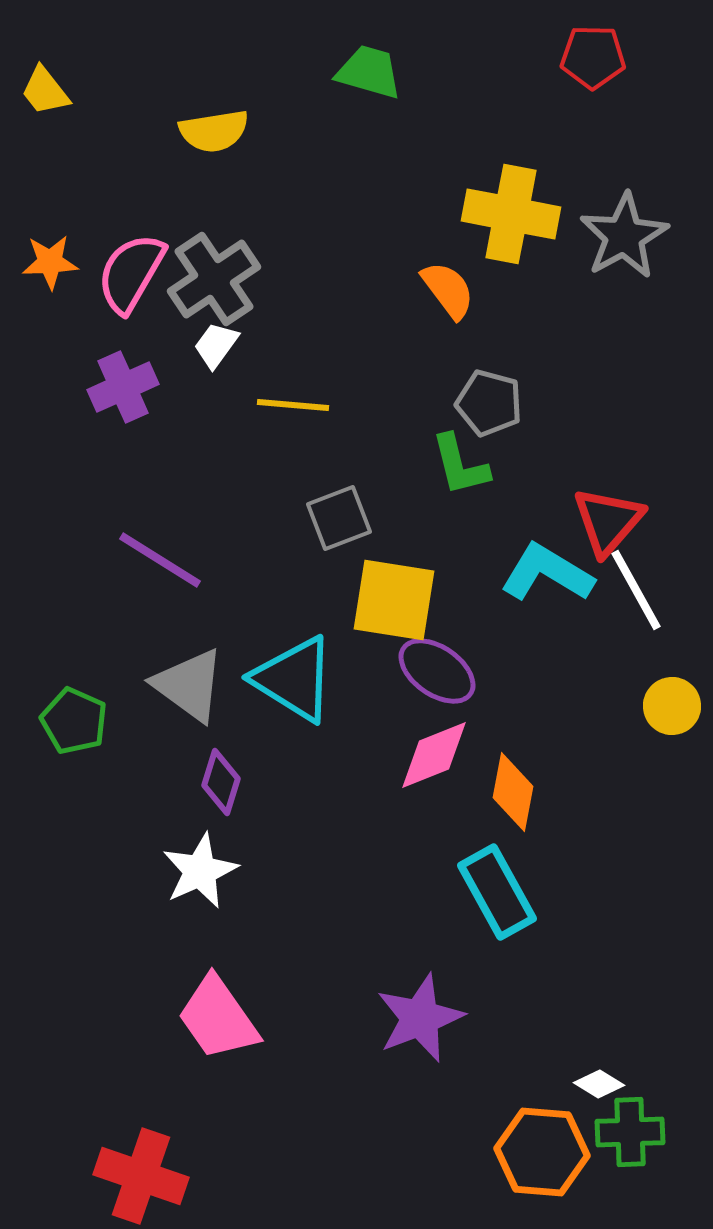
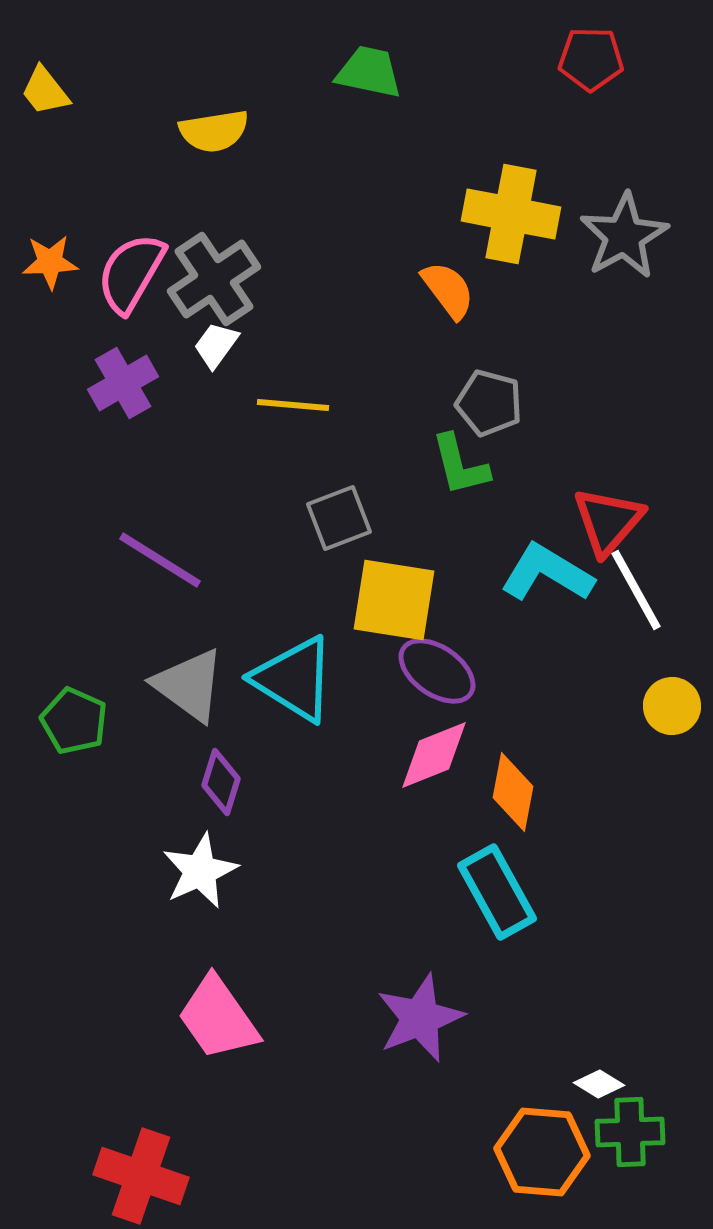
red pentagon: moved 2 px left, 2 px down
green trapezoid: rotated 4 degrees counterclockwise
purple cross: moved 4 px up; rotated 6 degrees counterclockwise
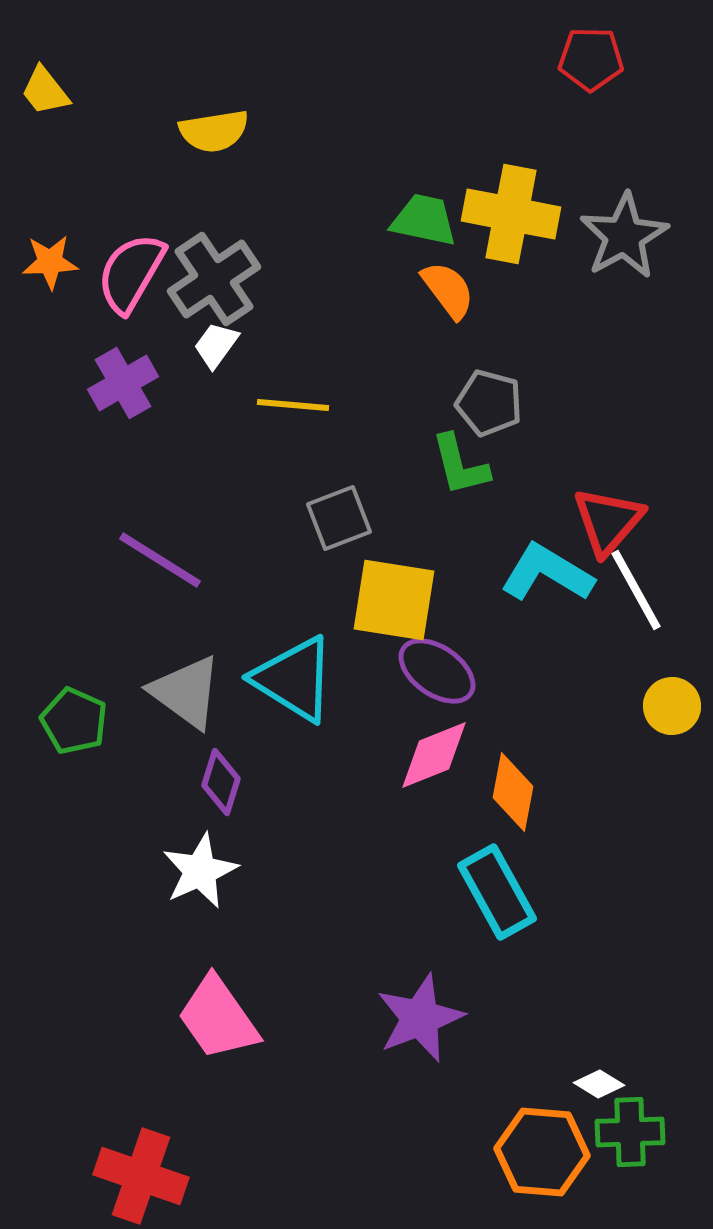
green trapezoid: moved 55 px right, 148 px down
gray triangle: moved 3 px left, 7 px down
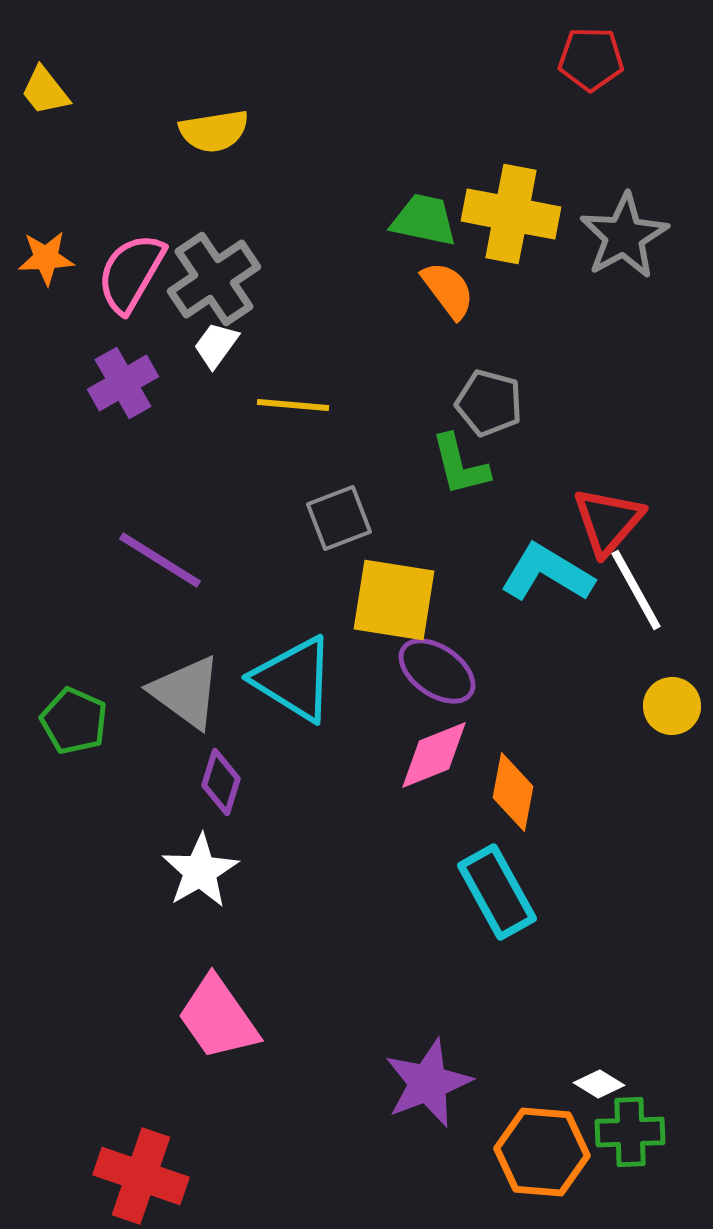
orange star: moved 4 px left, 4 px up
white star: rotated 6 degrees counterclockwise
purple star: moved 8 px right, 65 px down
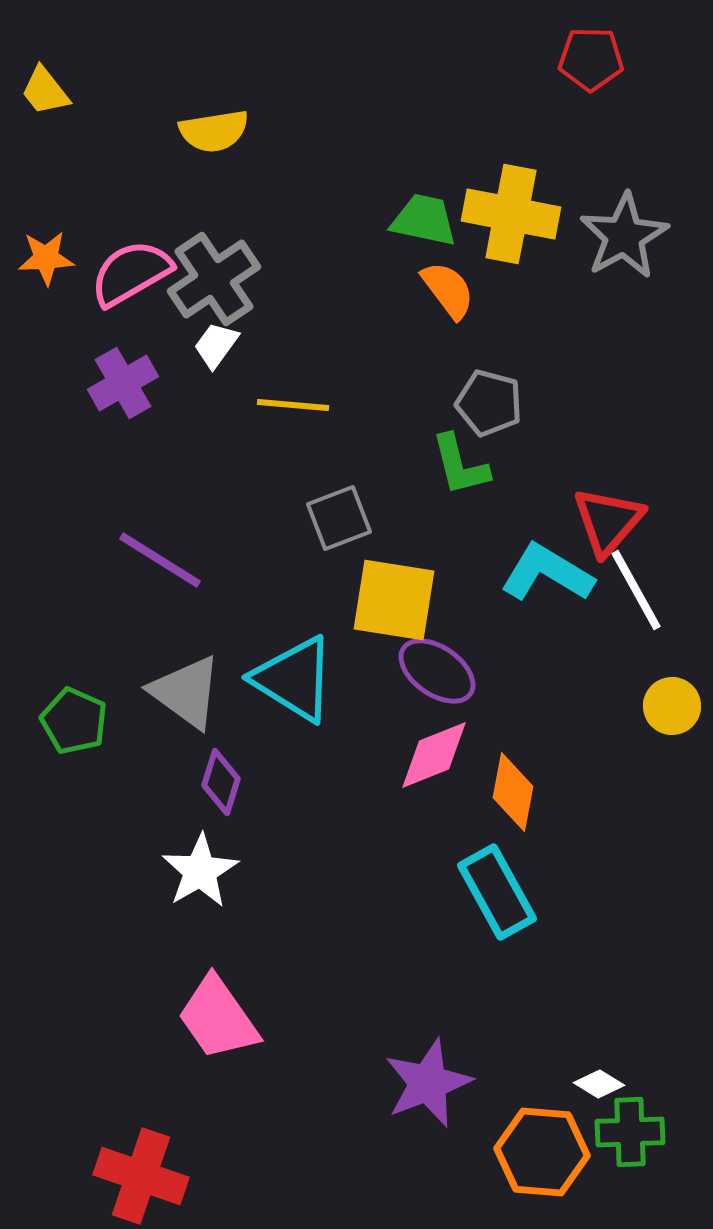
pink semicircle: rotated 30 degrees clockwise
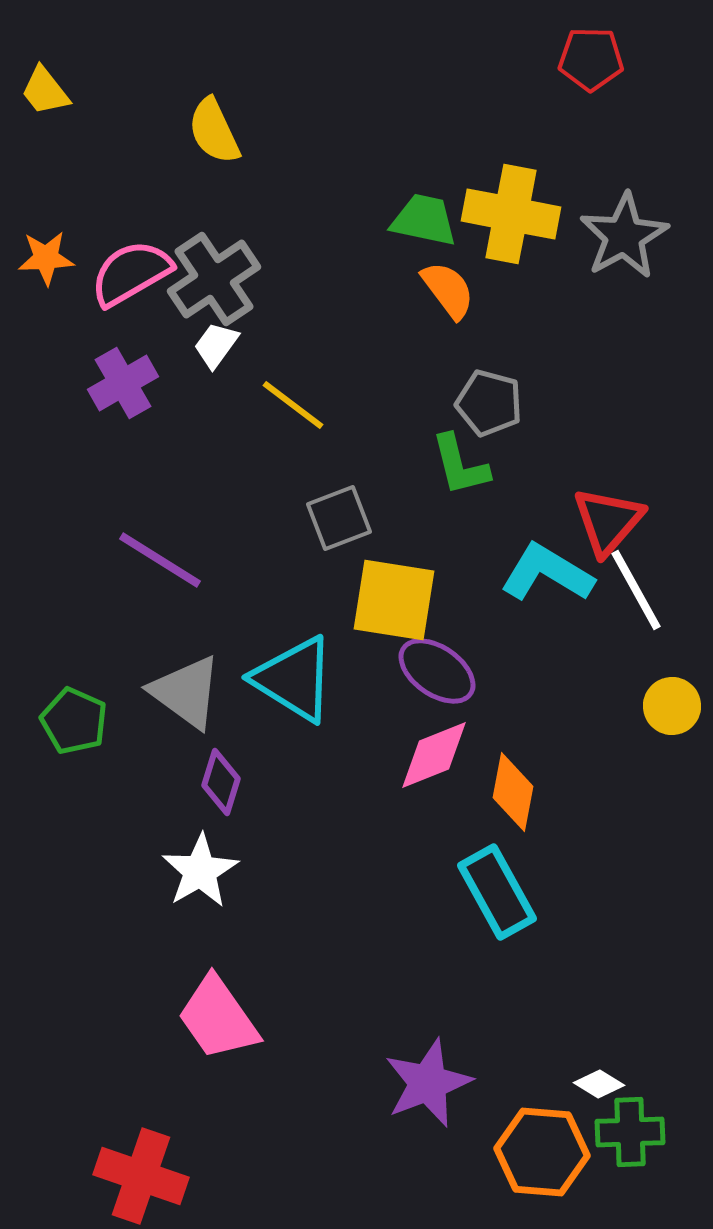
yellow semicircle: rotated 74 degrees clockwise
yellow line: rotated 32 degrees clockwise
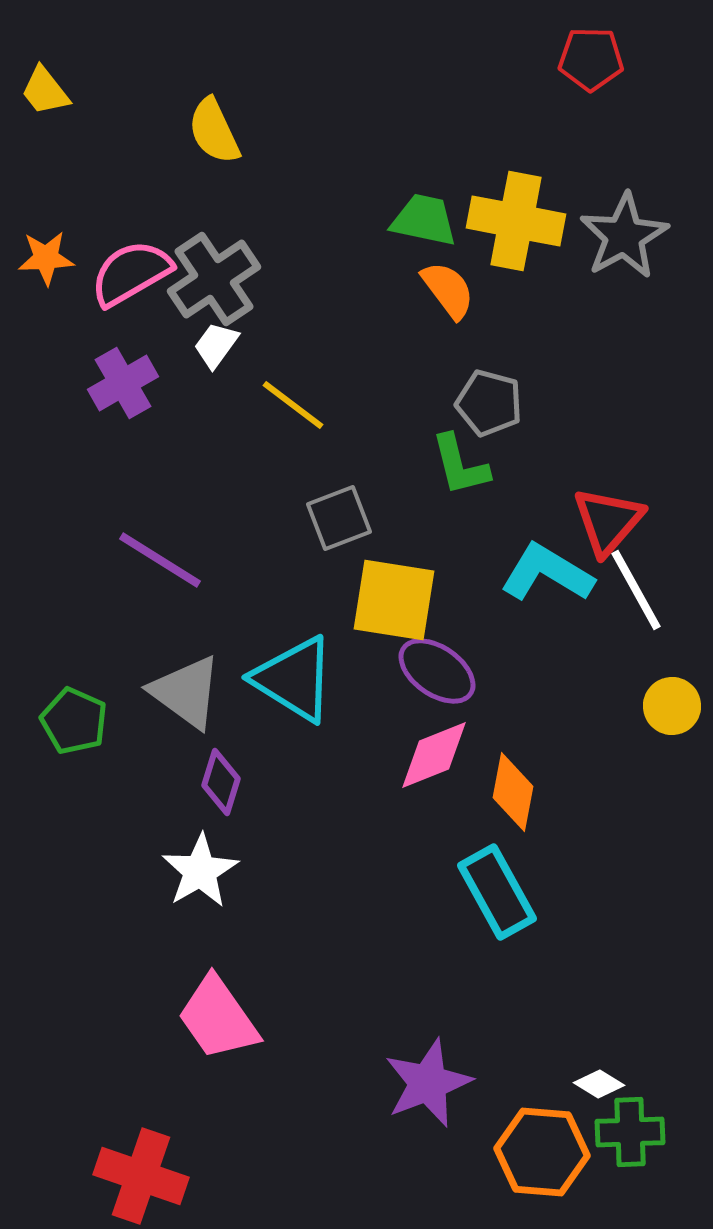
yellow cross: moved 5 px right, 7 px down
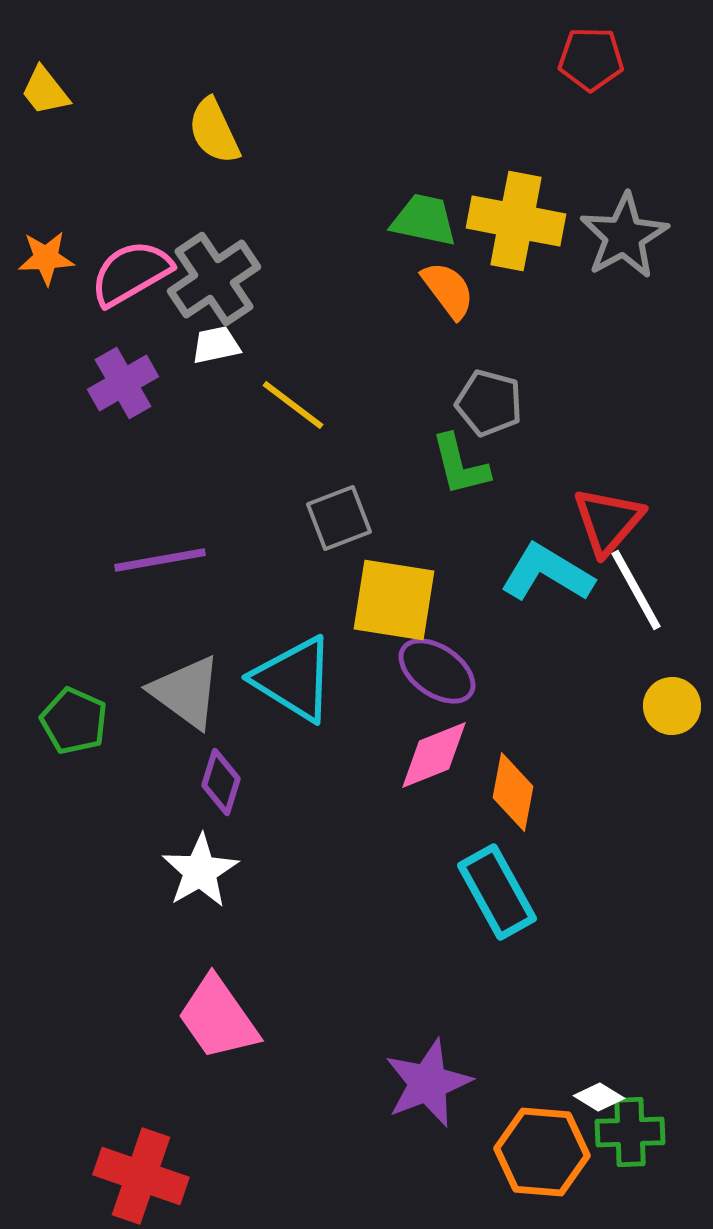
white trapezoid: rotated 42 degrees clockwise
purple line: rotated 42 degrees counterclockwise
white diamond: moved 13 px down
